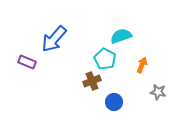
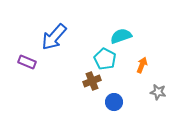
blue arrow: moved 2 px up
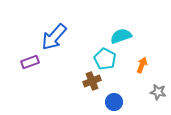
purple rectangle: moved 3 px right; rotated 42 degrees counterclockwise
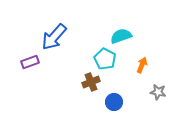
brown cross: moved 1 px left, 1 px down
